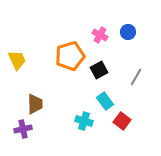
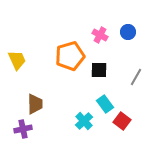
black square: rotated 30 degrees clockwise
cyan rectangle: moved 3 px down
cyan cross: rotated 30 degrees clockwise
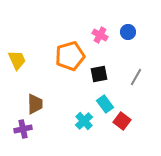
black square: moved 4 px down; rotated 12 degrees counterclockwise
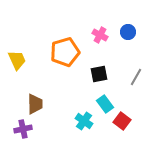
orange pentagon: moved 5 px left, 4 px up
cyan cross: rotated 12 degrees counterclockwise
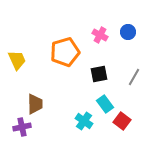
gray line: moved 2 px left
purple cross: moved 1 px left, 2 px up
